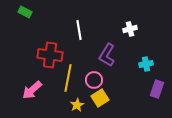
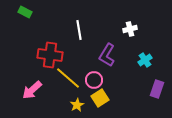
cyan cross: moved 1 px left, 4 px up; rotated 24 degrees counterclockwise
yellow line: rotated 60 degrees counterclockwise
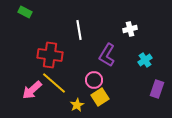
yellow line: moved 14 px left, 5 px down
yellow square: moved 1 px up
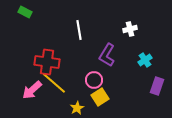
red cross: moved 3 px left, 7 px down
purple rectangle: moved 3 px up
yellow star: moved 3 px down
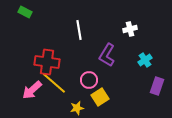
pink circle: moved 5 px left
yellow star: rotated 16 degrees clockwise
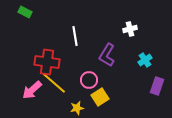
white line: moved 4 px left, 6 px down
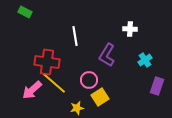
white cross: rotated 16 degrees clockwise
